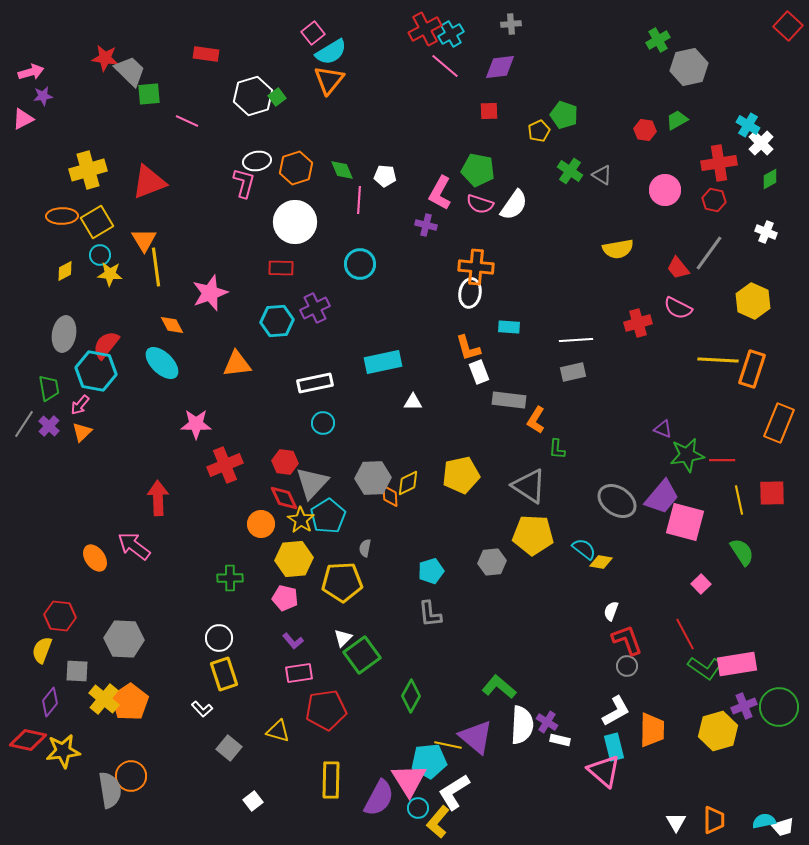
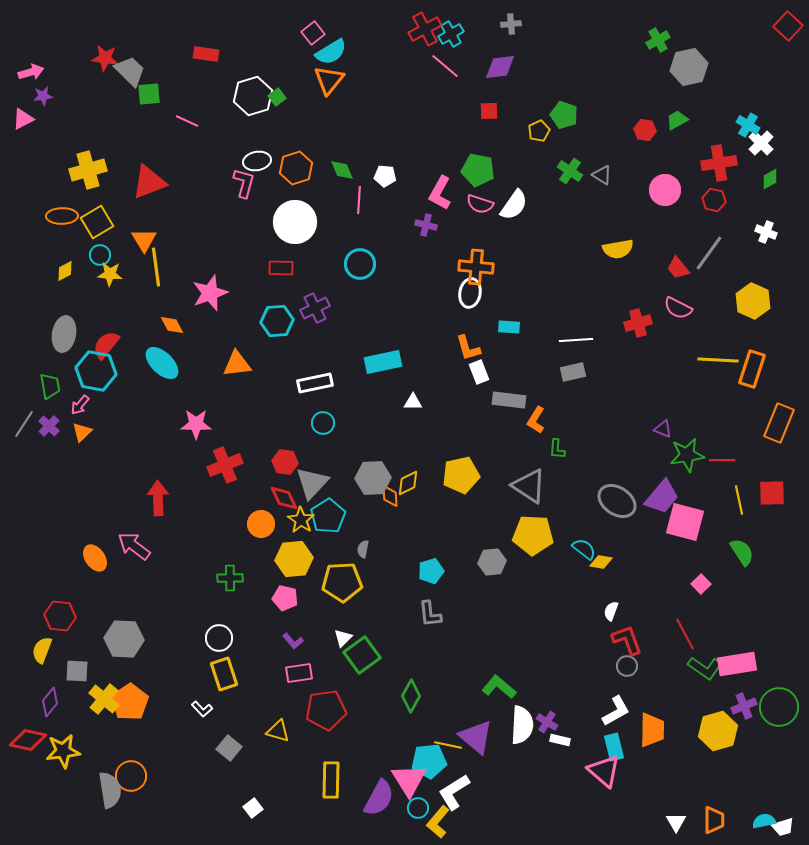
green trapezoid at (49, 388): moved 1 px right, 2 px up
gray semicircle at (365, 548): moved 2 px left, 1 px down
white square at (253, 801): moved 7 px down
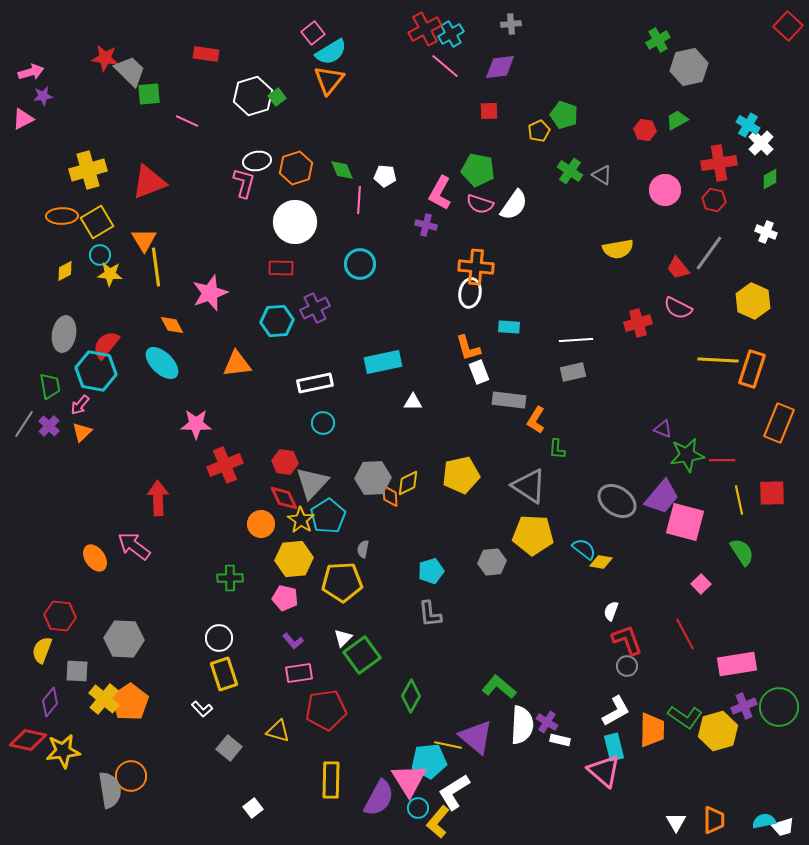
green L-shape at (705, 668): moved 20 px left, 49 px down
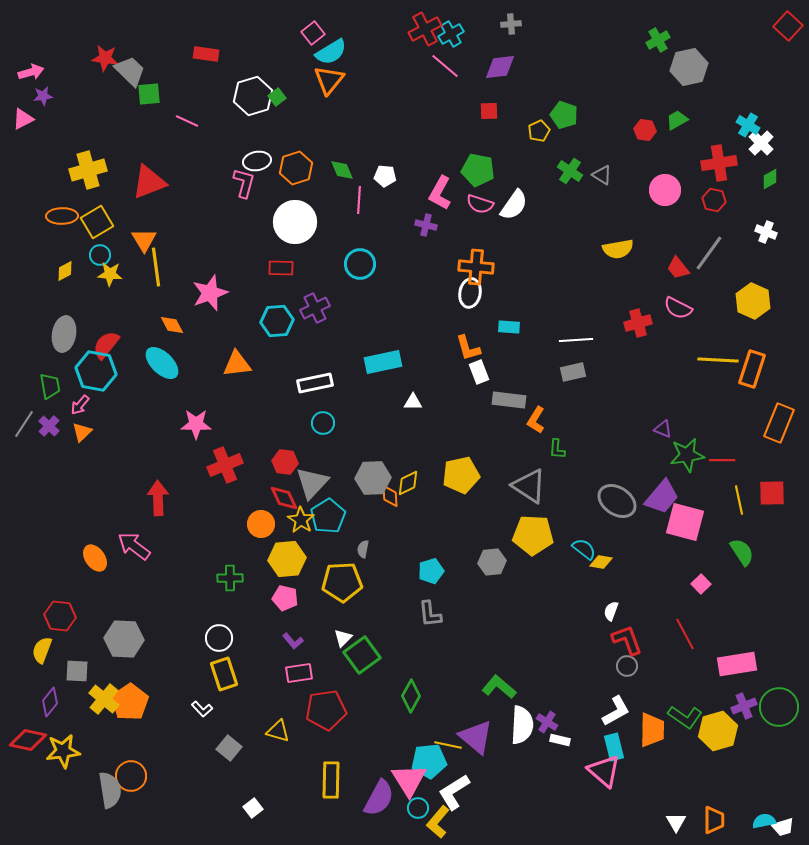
yellow hexagon at (294, 559): moved 7 px left
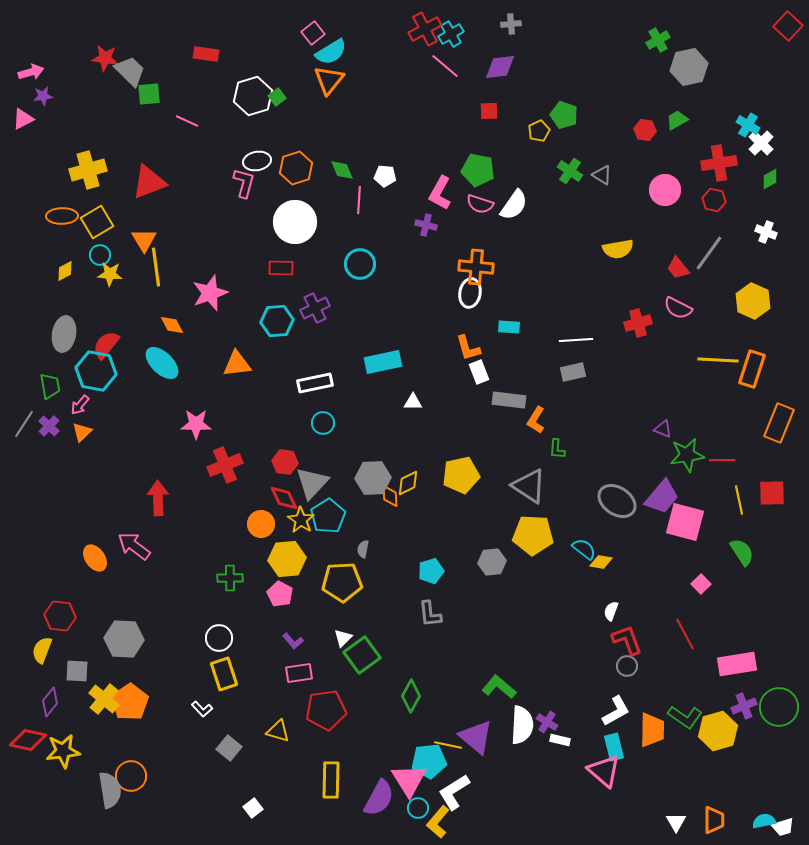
pink pentagon at (285, 598): moved 5 px left, 4 px up; rotated 15 degrees clockwise
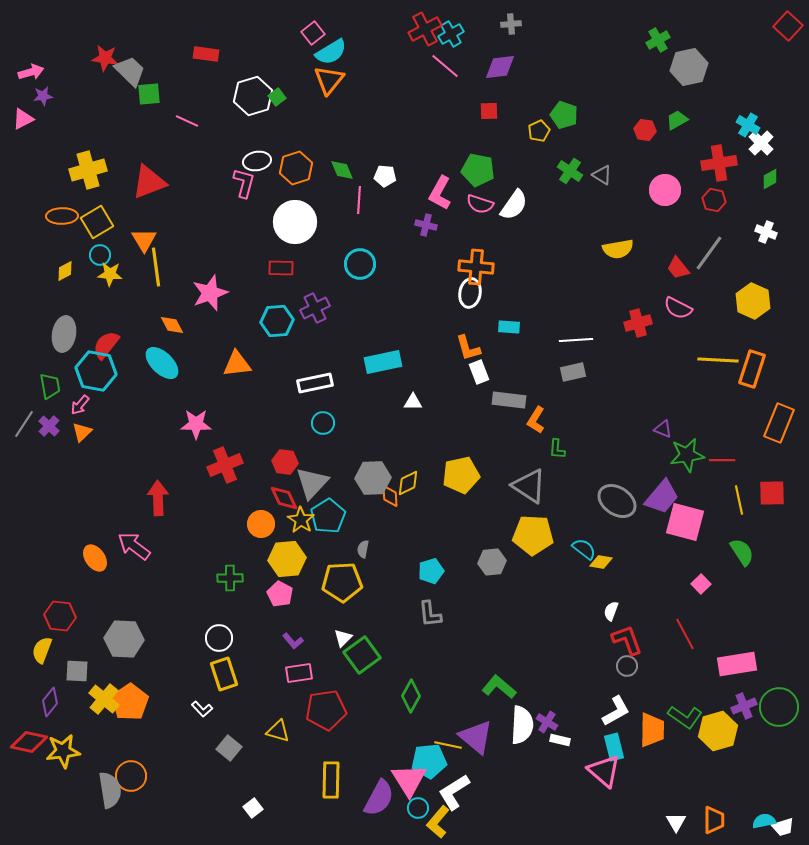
red diamond at (28, 740): moved 1 px right, 2 px down
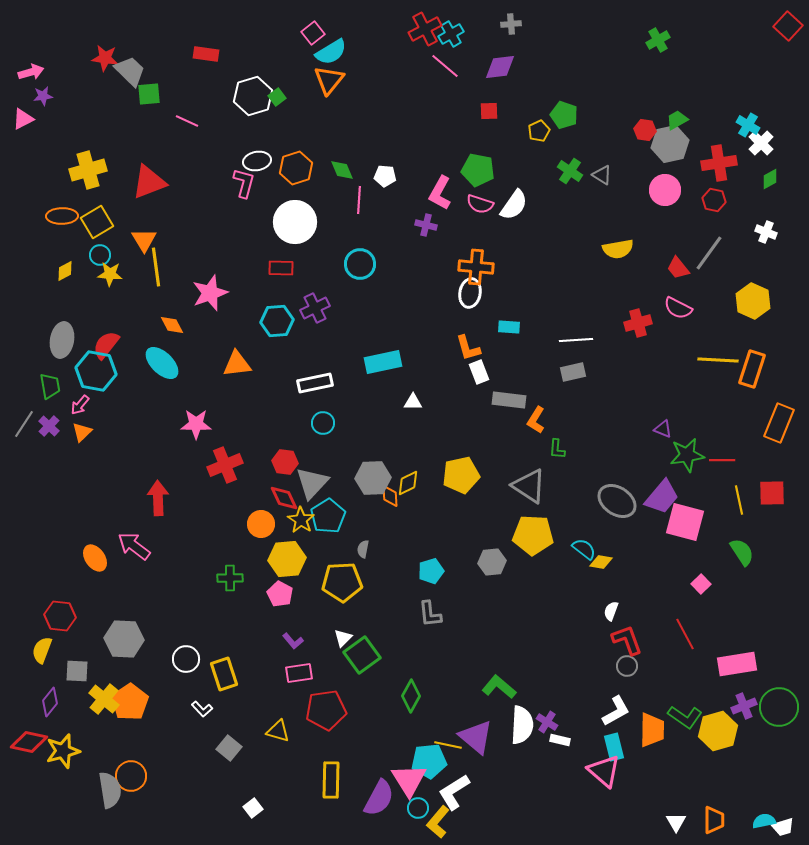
gray hexagon at (689, 67): moved 19 px left, 77 px down
gray ellipse at (64, 334): moved 2 px left, 6 px down
white circle at (219, 638): moved 33 px left, 21 px down
yellow star at (63, 751): rotated 8 degrees counterclockwise
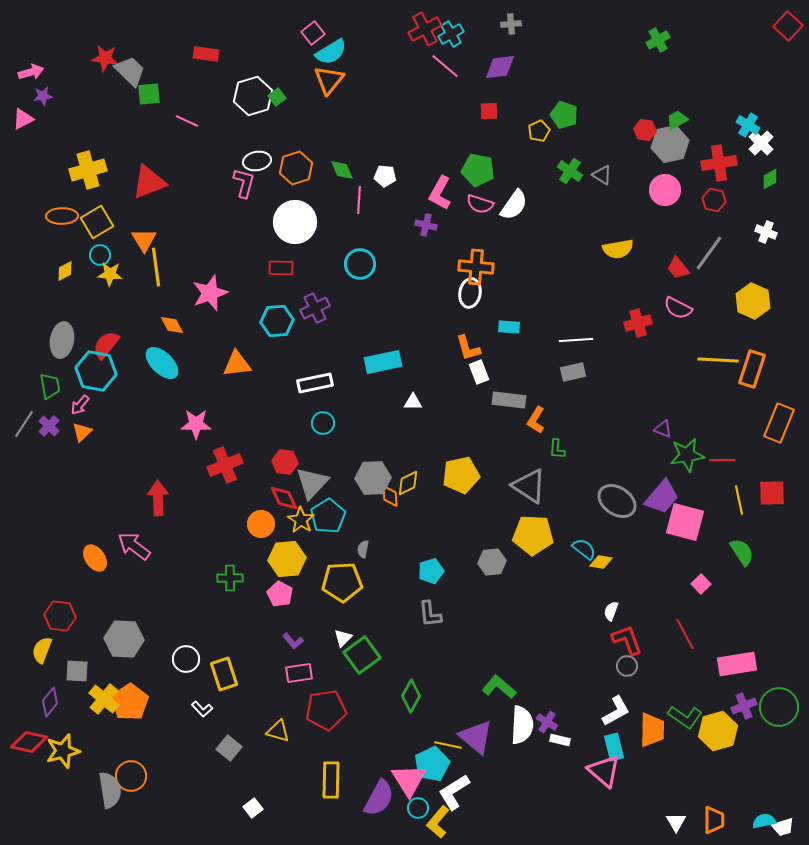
cyan pentagon at (429, 761): moved 3 px right, 3 px down; rotated 20 degrees counterclockwise
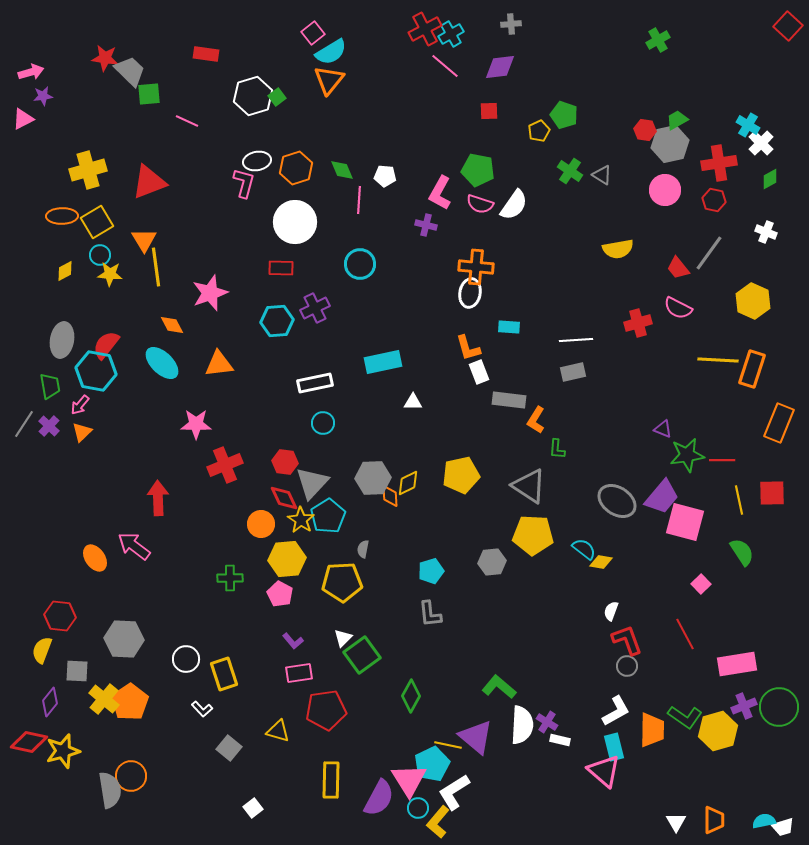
orange triangle at (237, 364): moved 18 px left
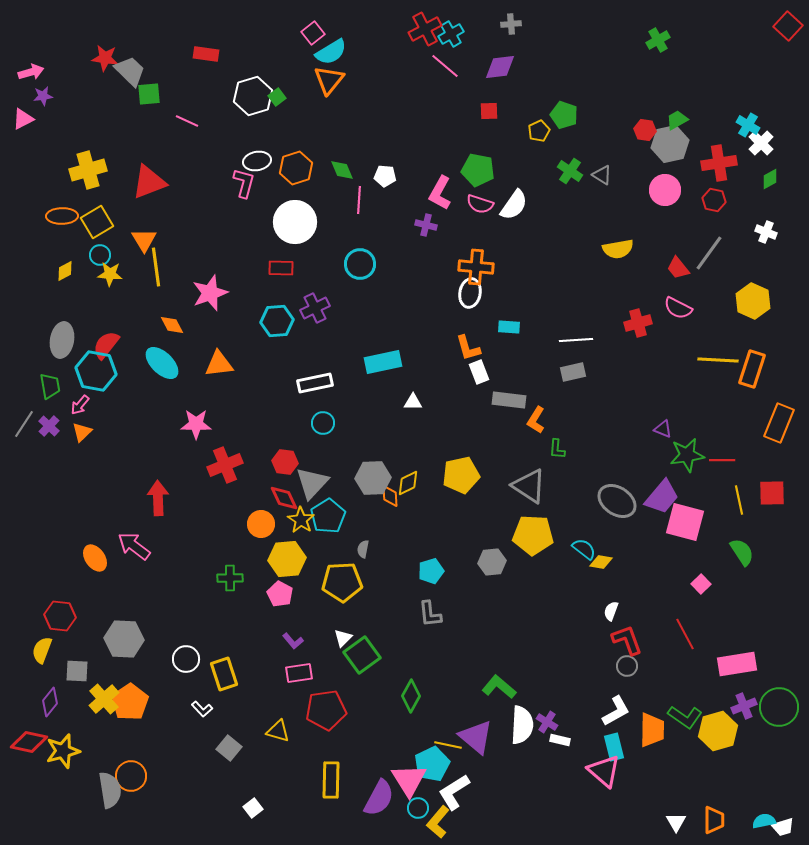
yellow cross at (104, 699): rotated 8 degrees clockwise
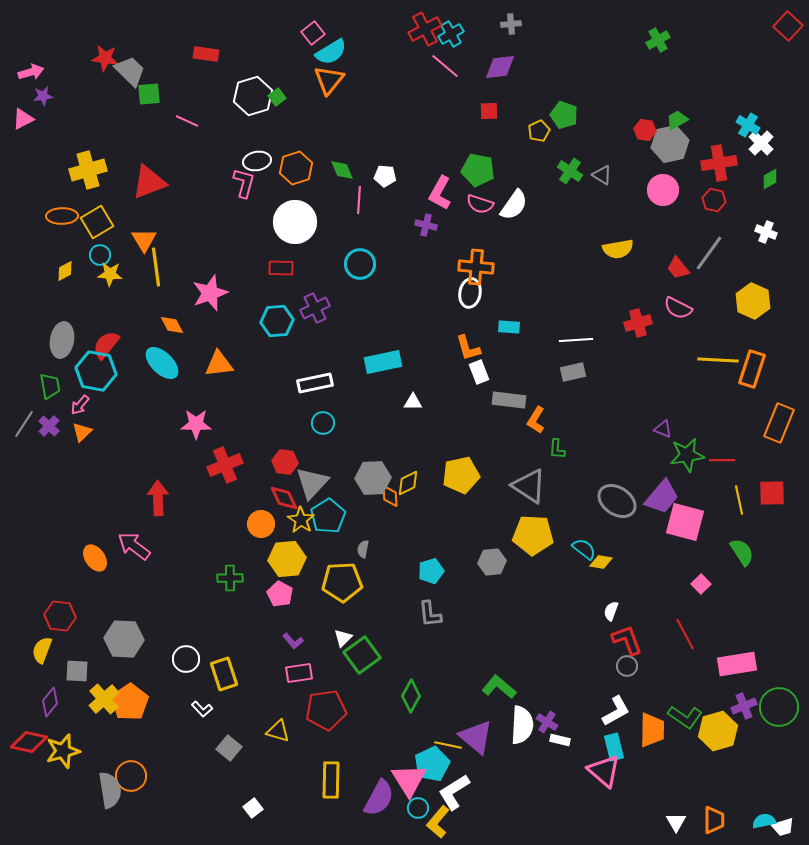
pink circle at (665, 190): moved 2 px left
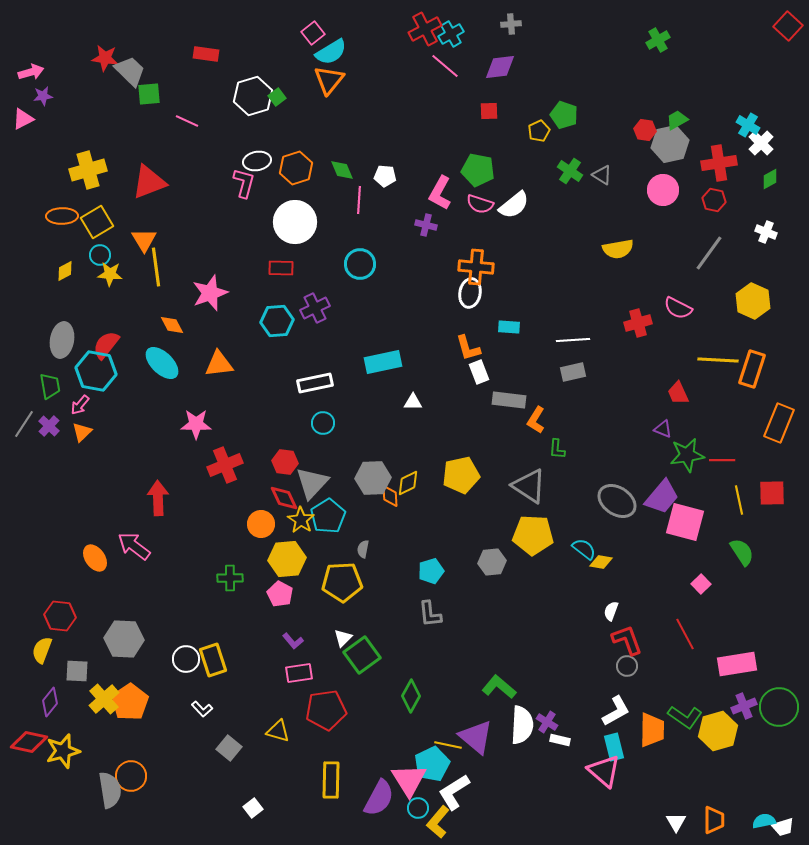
white semicircle at (514, 205): rotated 16 degrees clockwise
red trapezoid at (678, 268): moved 125 px down; rotated 15 degrees clockwise
white line at (576, 340): moved 3 px left
yellow rectangle at (224, 674): moved 11 px left, 14 px up
